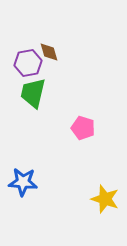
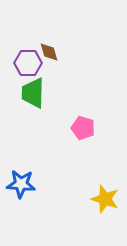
purple hexagon: rotated 12 degrees clockwise
green trapezoid: rotated 12 degrees counterclockwise
blue star: moved 2 px left, 2 px down
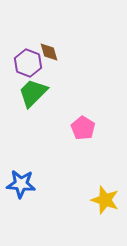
purple hexagon: rotated 20 degrees clockwise
green trapezoid: rotated 44 degrees clockwise
pink pentagon: rotated 15 degrees clockwise
yellow star: moved 1 px down
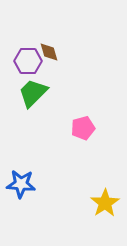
purple hexagon: moved 2 px up; rotated 20 degrees counterclockwise
pink pentagon: rotated 25 degrees clockwise
yellow star: moved 3 px down; rotated 20 degrees clockwise
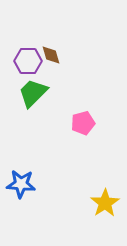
brown diamond: moved 2 px right, 3 px down
pink pentagon: moved 5 px up
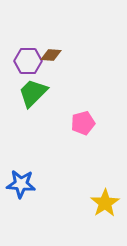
brown diamond: rotated 70 degrees counterclockwise
